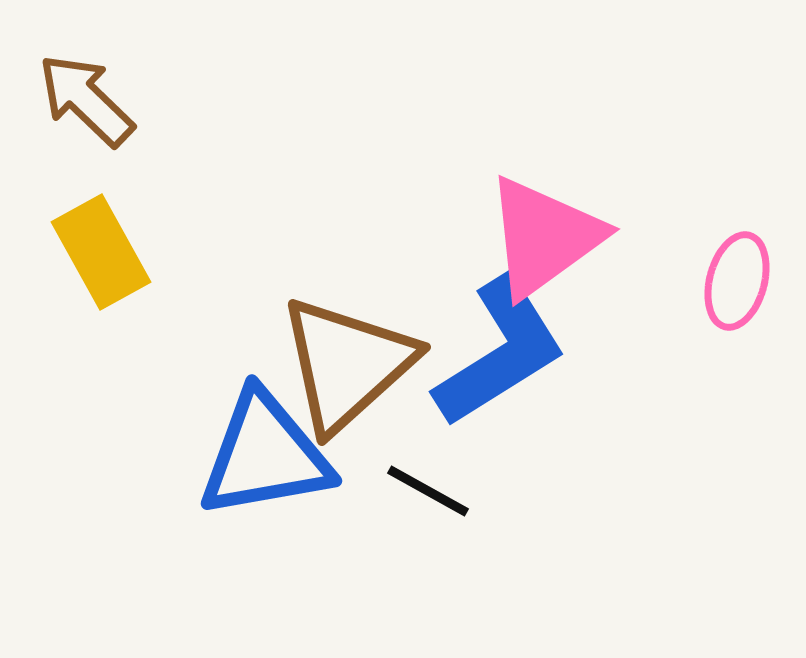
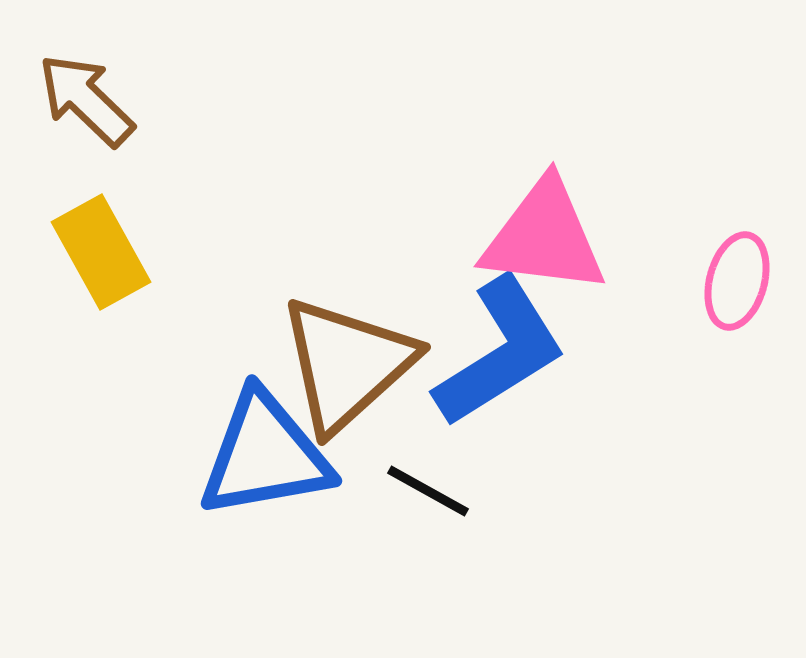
pink triangle: rotated 43 degrees clockwise
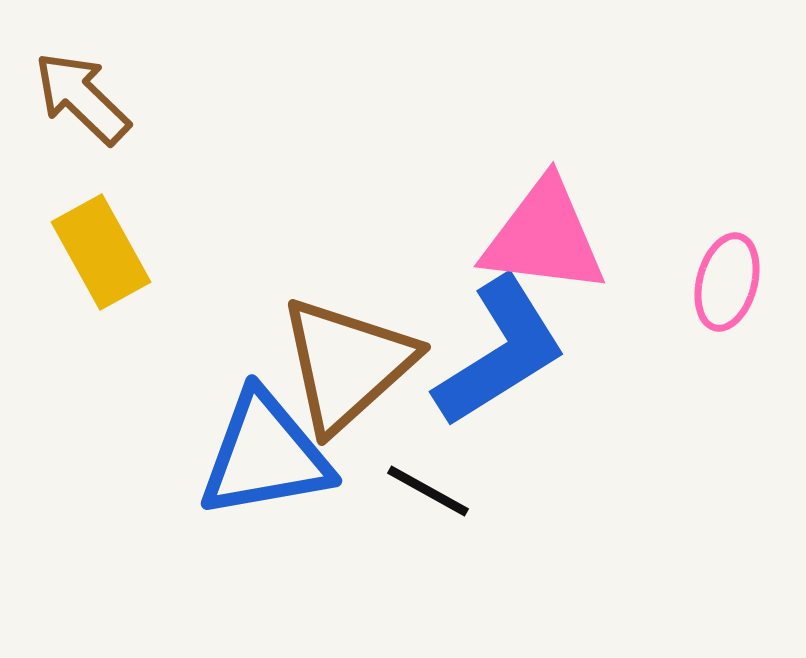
brown arrow: moved 4 px left, 2 px up
pink ellipse: moved 10 px left, 1 px down
